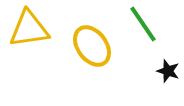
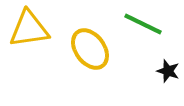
green line: rotated 30 degrees counterclockwise
yellow ellipse: moved 2 px left, 3 px down
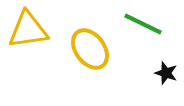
yellow triangle: moved 1 px left, 1 px down
black star: moved 2 px left, 2 px down
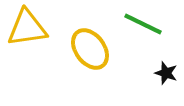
yellow triangle: moved 1 px left, 2 px up
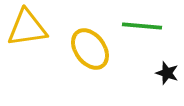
green line: moved 1 px left, 2 px down; rotated 21 degrees counterclockwise
black star: moved 1 px right
